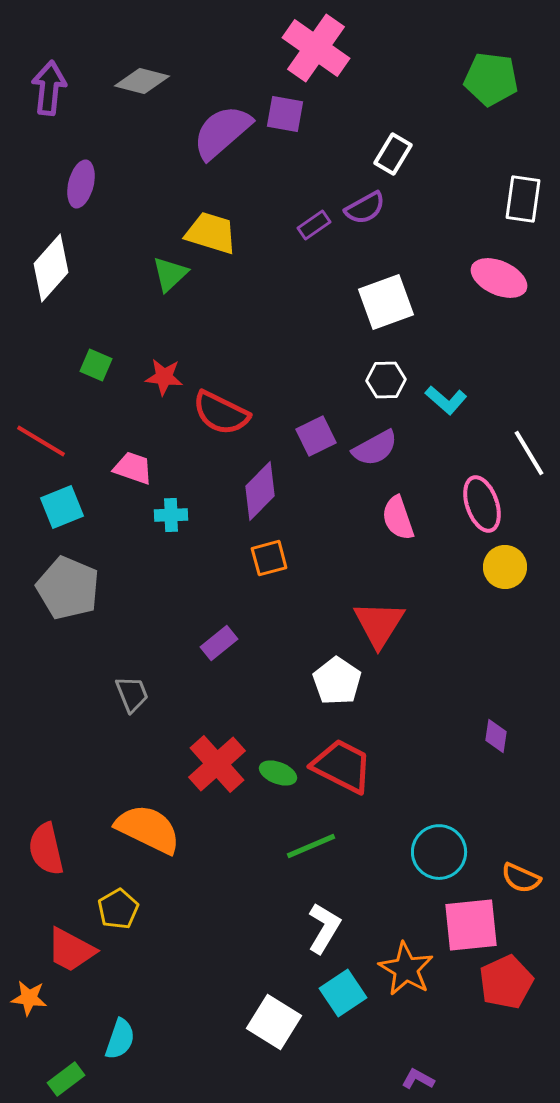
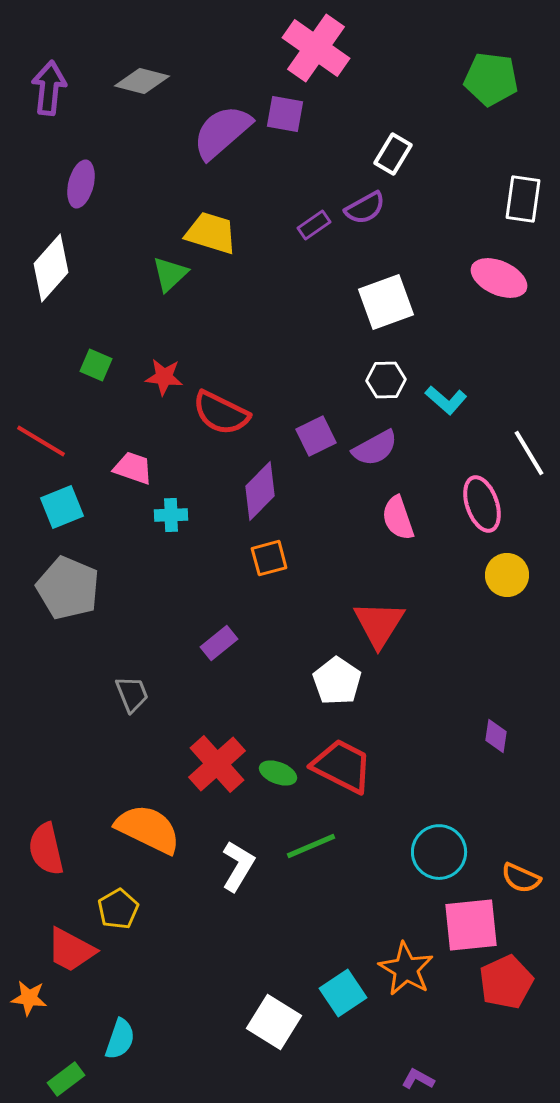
yellow circle at (505, 567): moved 2 px right, 8 px down
white L-shape at (324, 928): moved 86 px left, 62 px up
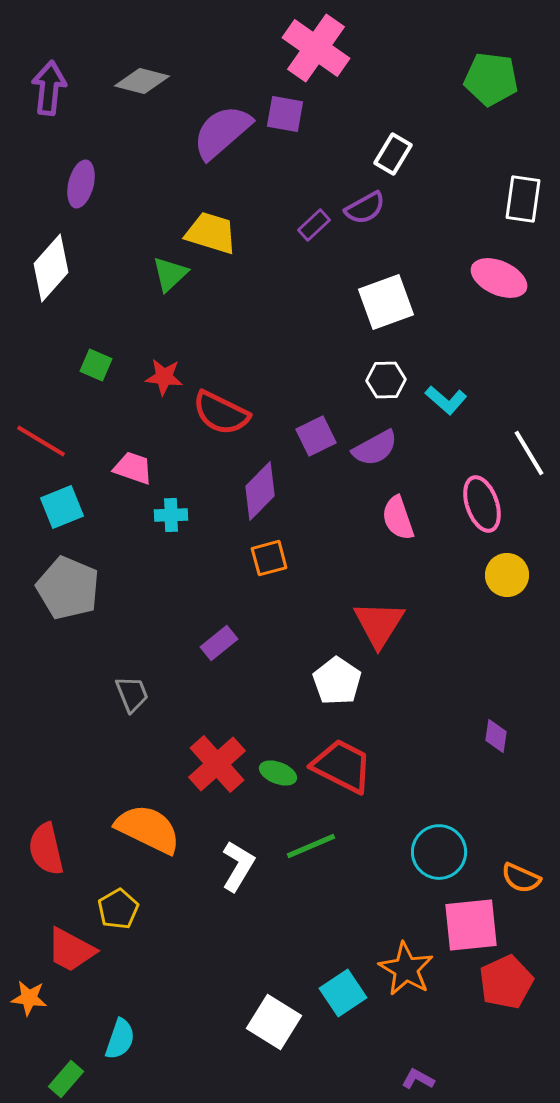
purple rectangle at (314, 225): rotated 8 degrees counterclockwise
green rectangle at (66, 1079): rotated 12 degrees counterclockwise
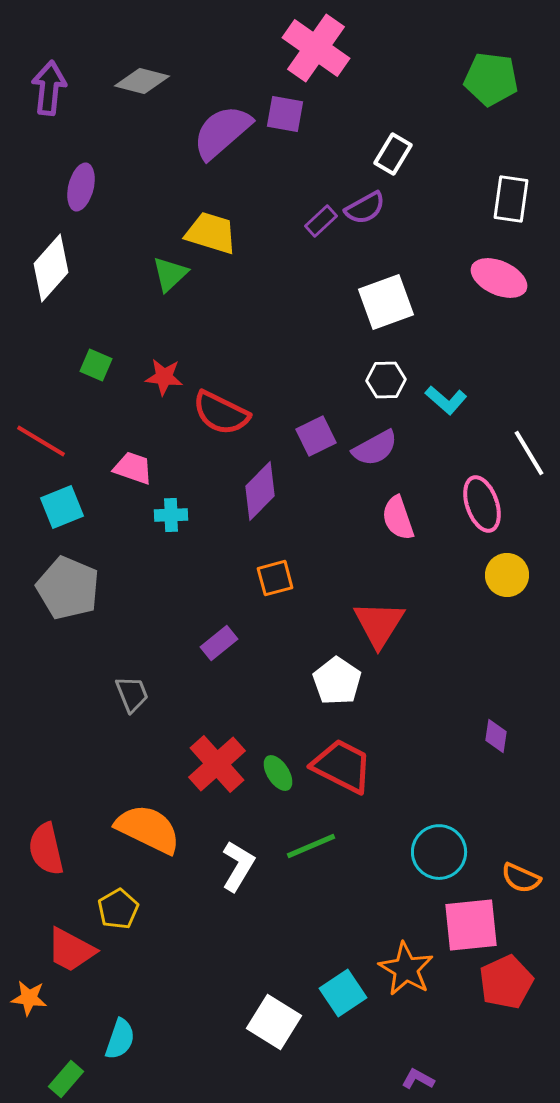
purple ellipse at (81, 184): moved 3 px down
white rectangle at (523, 199): moved 12 px left
purple rectangle at (314, 225): moved 7 px right, 4 px up
orange square at (269, 558): moved 6 px right, 20 px down
green ellipse at (278, 773): rotated 36 degrees clockwise
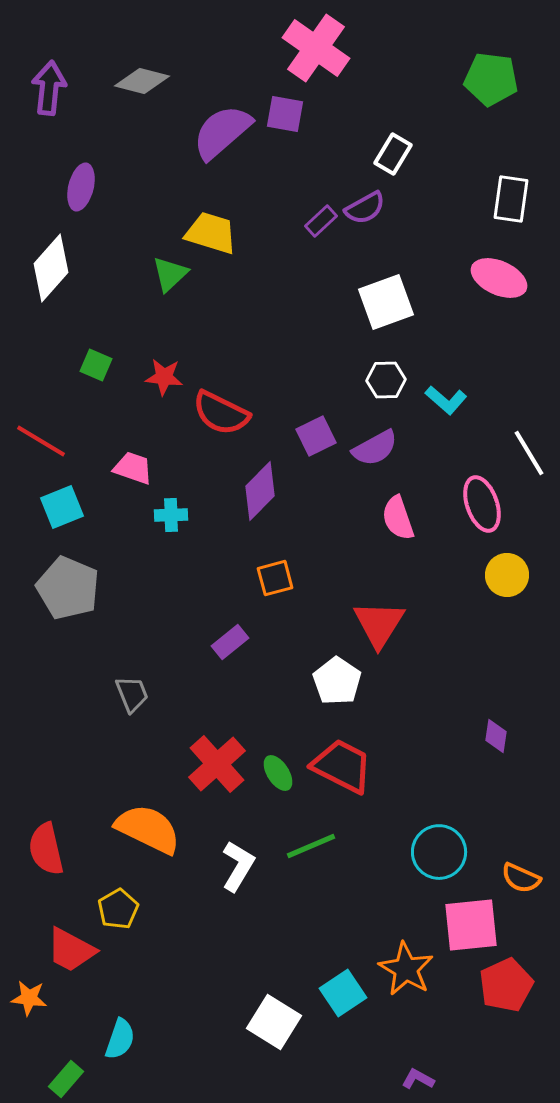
purple rectangle at (219, 643): moved 11 px right, 1 px up
red pentagon at (506, 982): moved 3 px down
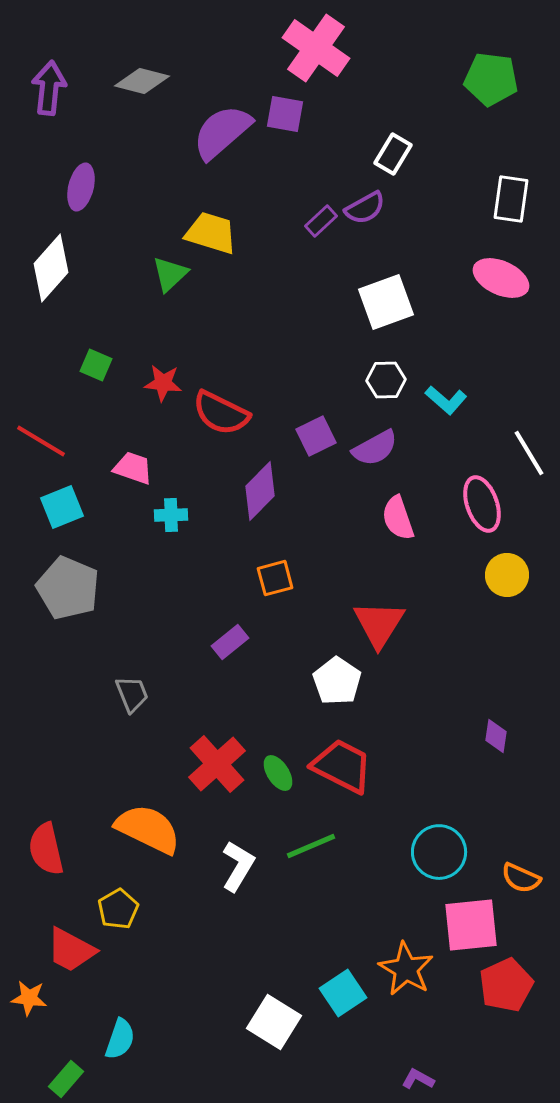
pink ellipse at (499, 278): moved 2 px right
red star at (164, 377): moved 1 px left, 6 px down
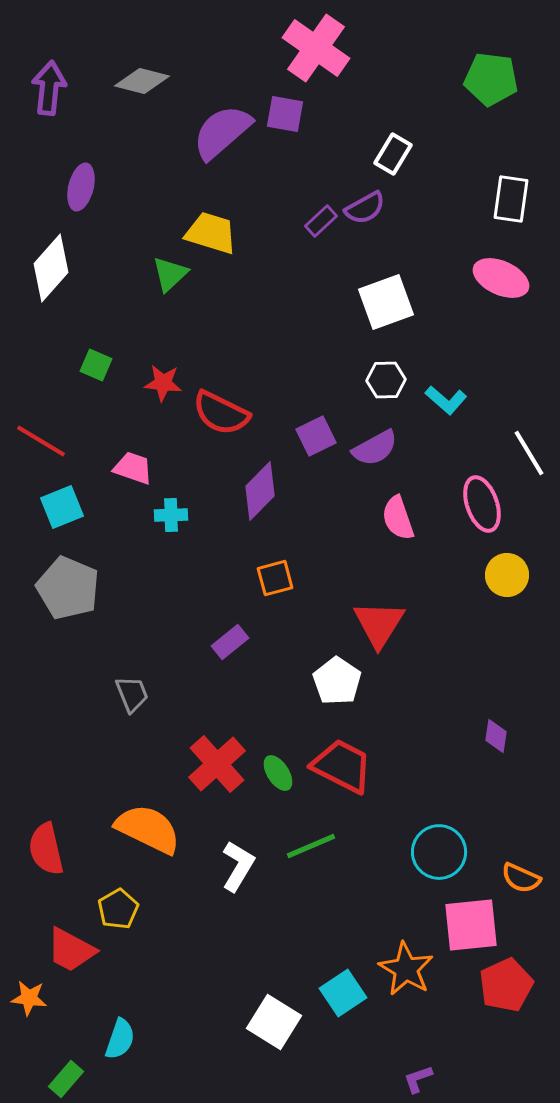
purple L-shape at (418, 1079): rotated 48 degrees counterclockwise
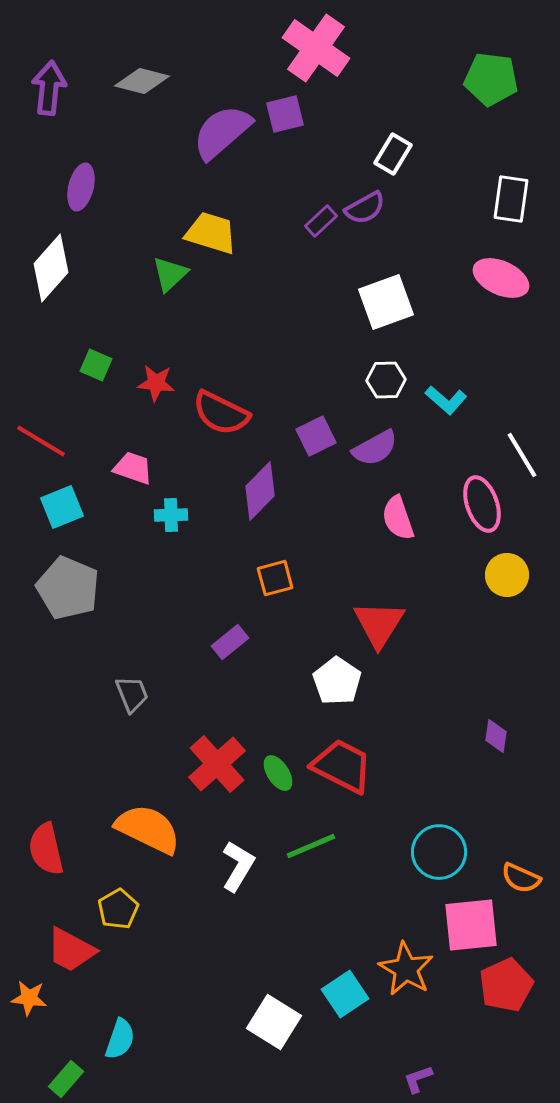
purple square at (285, 114): rotated 24 degrees counterclockwise
red star at (163, 383): moved 7 px left
white line at (529, 453): moved 7 px left, 2 px down
cyan square at (343, 993): moved 2 px right, 1 px down
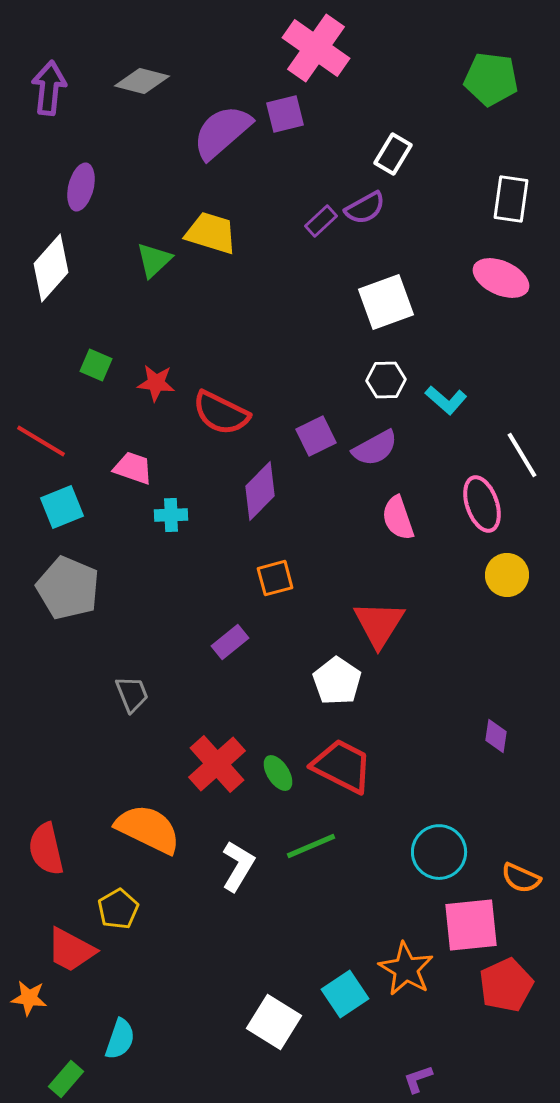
green triangle at (170, 274): moved 16 px left, 14 px up
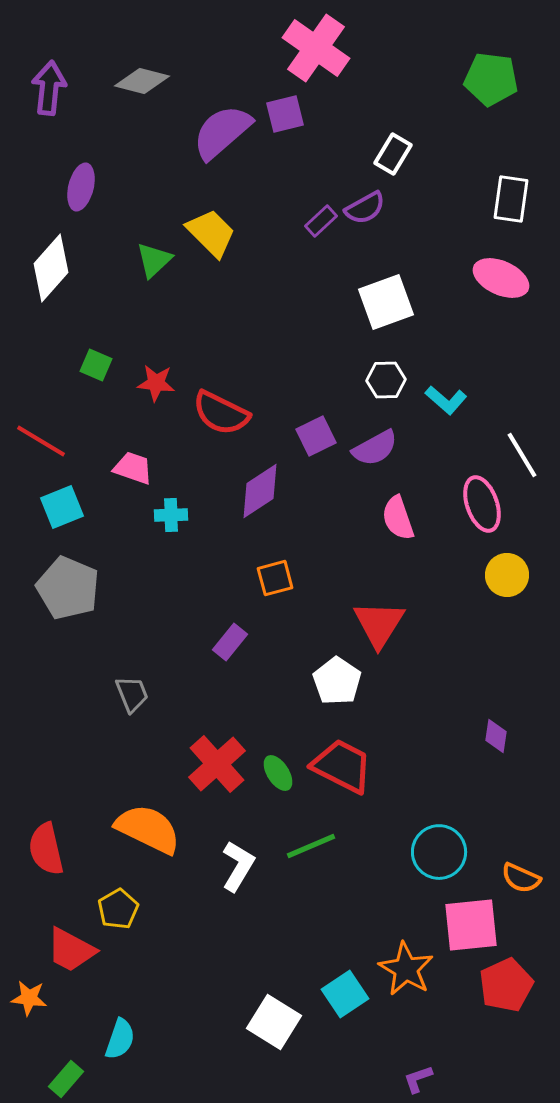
yellow trapezoid at (211, 233): rotated 28 degrees clockwise
purple diamond at (260, 491): rotated 12 degrees clockwise
purple rectangle at (230, 642): rotated 12 degrees counterclockwise
